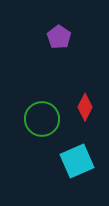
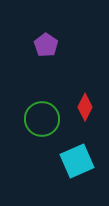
purple pentagon: moved 13 px left, 8 px down
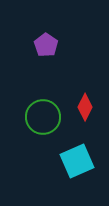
green circle: moved 1 px right, 2 px up
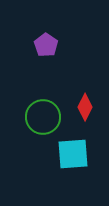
cyan square: moved 4 px left, 7 px up; rotated 20 degrees clockwise
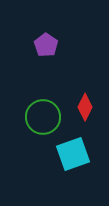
cyan square: rotated 16 degrees counterclockwise
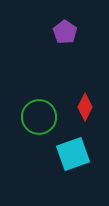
purple pentagon: moved 19 px right, 13 px up
green circle: moved 4 px left
